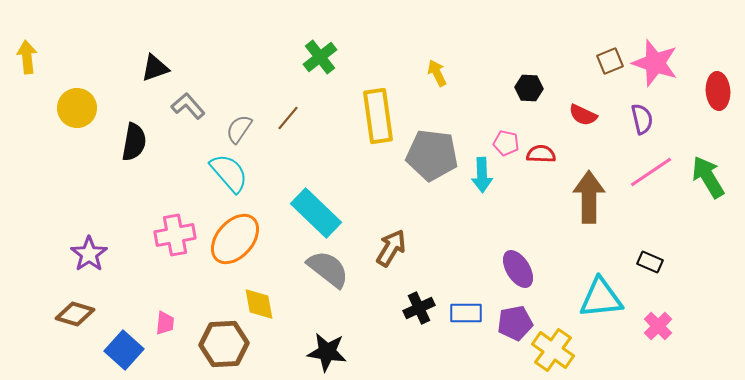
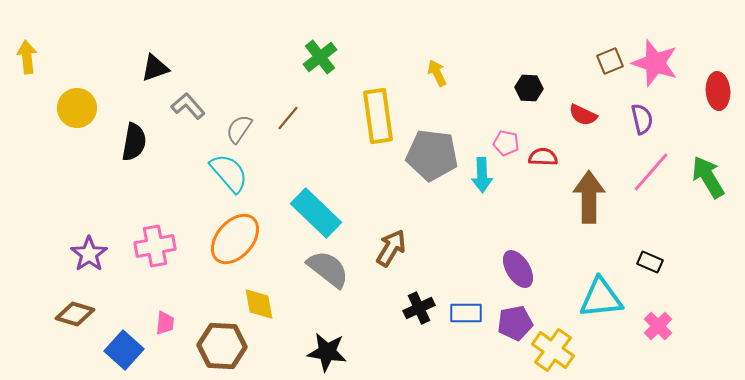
red semicircle at (541, 154): moved 2 px right, 3 px down
pink line at (651, 172): rotated 15 degrees counterclockwise
pink cross at (175, 235): moved 20 px left, 11 px down
brown hexagon at (224, 344): moved 2 px left, 2 px down; rotated 6 degrees clockwise
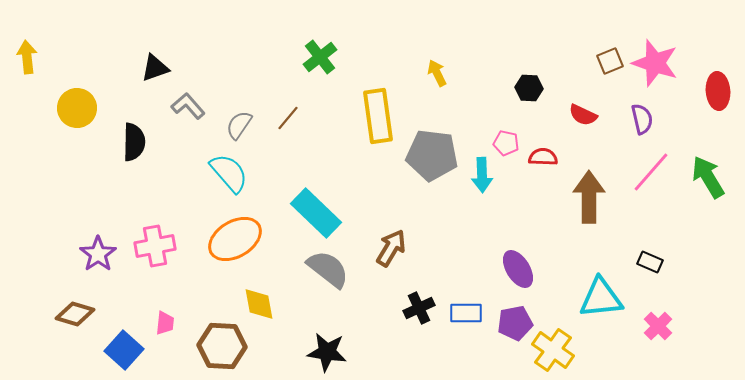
gray semicircle at (239, 129): moved 4 px up
black semicircle at (134, 142): rotated 9 degrees counterclockwise
orange ellipse at (235, 239): rotated 18 degrees clockwise
purple star at (89, 254): moved 9 px right
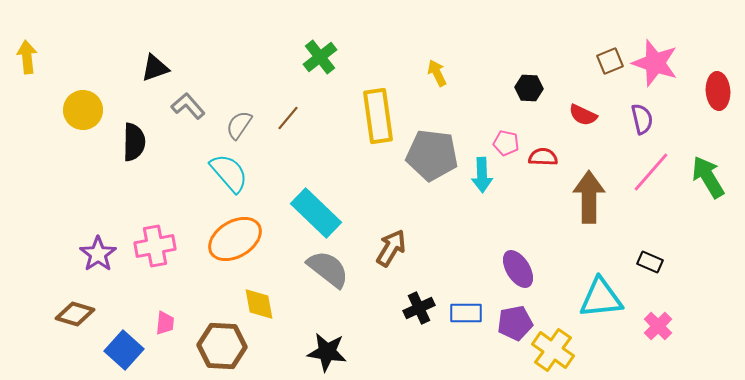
yellow circle at (77, 108): moved 6 px right, 2 px down
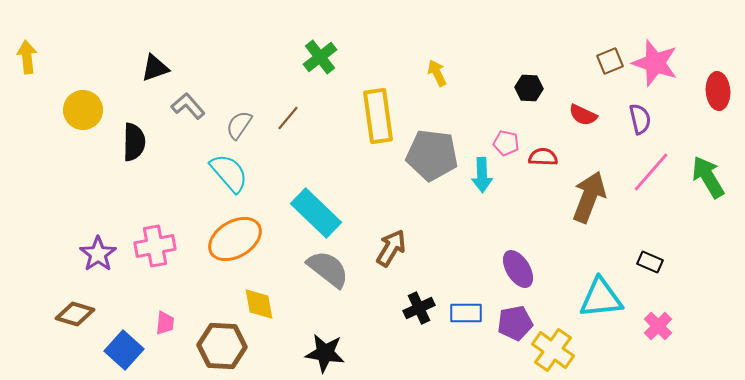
purple semicircle at (642, 119): moved 2 px left
brown arrow at (589, 197): rotated 21 degrees clockwise
black star at (327, 352): moved 2 px left, 1 px down
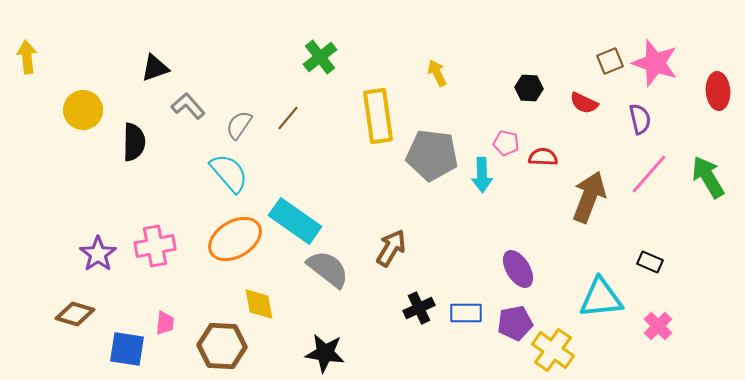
red semicircle at (583, 115): moved 1 px right, 12 px up
pink line at (651, 172): moved 2 px left, 2 px down
cyan rectangle at (316, 213): moved 21 px left, 8 px down; rotated 9 degrees counterclockwise
blue square at (124, 350): moved 3 px right, 1 px up; rotated 33 degrees counterclockwise
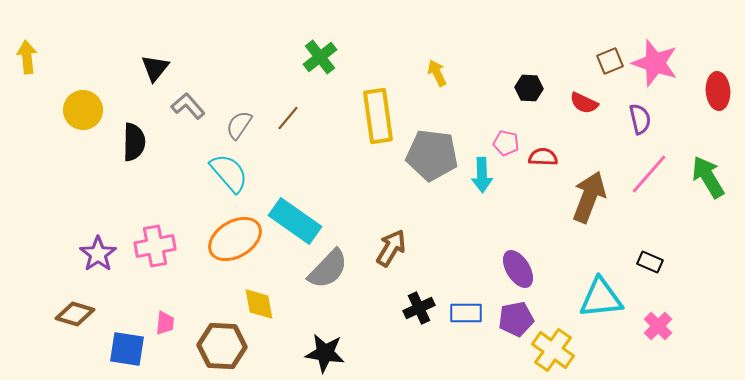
black triangle at (155, 68): rotated 32 degrees counterclockwise
gray semicircle at (328, 269): rotated 96 degrees clockwise
purple pentagon at (515, 323): moved 1 px right, 4 px up
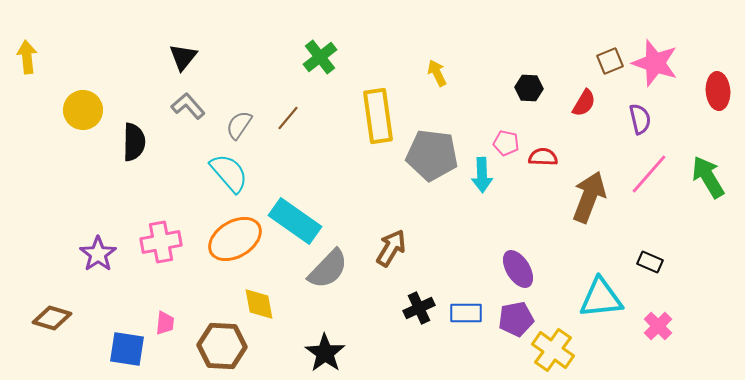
black triangle at (155, 68): moved 28 px right, 11 px up
red semicircle at (584, 103): rotated 84 degrees counterclockwise
pink cross at (155, 246): moved 6 px right, 4 px up
brown diamond at (75, 314): moved 23 px left, 4 px down
black star at (325, 353): rotated 27 degrees clockwise
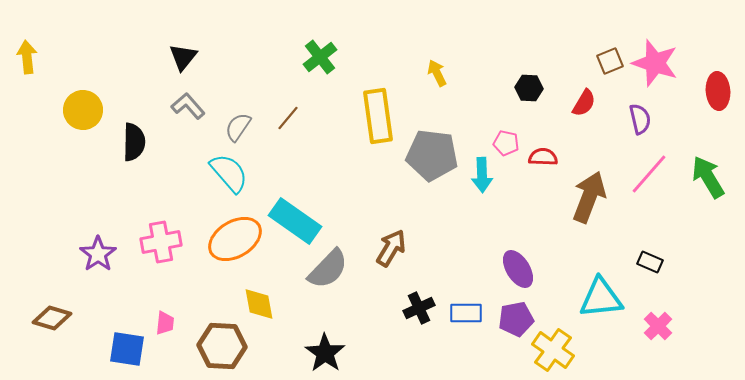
gray semicircle at (239, 125): moved 1 px left, 2 px down
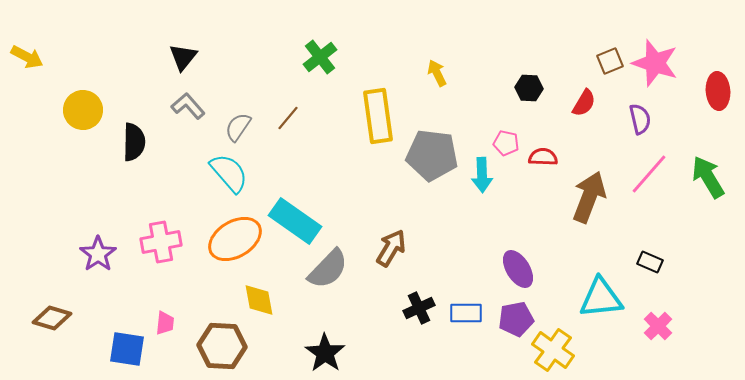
yellow arrow at (27, 57): rotated 124 degrees clockwise
yellow diamond at (259, 304): moved 4 px up
